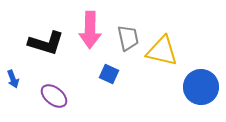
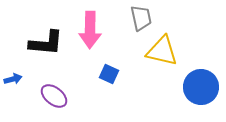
gray trapezoid: moved 13 px right, 20 px up
black L-shape: rotated 12 degrees counterclockwise
blue arrow: rotated 84 degrees counterclockwise
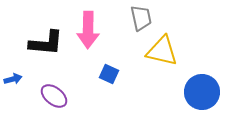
pink arrow: moved 2 px left
blue circle: moved 1 px right, 5 px down
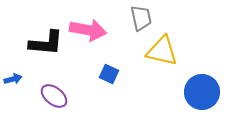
pink arrow: rotated 81 degrees counterclockwise
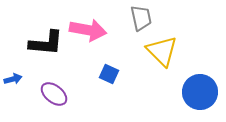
yellow triangle: rotated 32 degrees clockwise
blue circle: moved 2 px left
purple ellipse: moved 2 px up
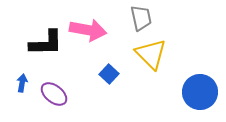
black L-shape: rotated 6 degrees counterclockwise
yellow triangle: moved 11 px left, 3 px down
blue square: rotated 18 degrees clockwise
blue arrow: moved 9 px right, 4 px down; rotated 66 degrees counterclockwise
